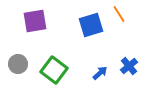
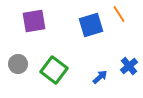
purple square: moved 1 px left
blue arrow: moved 4 px down
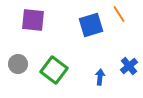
purple square: moved 1 px left, 1 px up; rotated 15 degrees clockwise
blue arrow: rotated 42 degrees counterclockwise
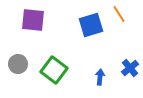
blue cross: moved 1 px right, 2 px down
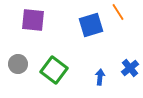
orange line: moved 1 px left, 2 px up
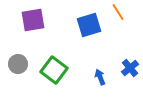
purple square: rotated 15 degrees counterclockwise
blue square: moved 2 px left
blue arrow: rotated 28 degrees counterclockwise
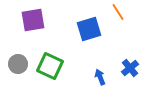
blue square: moved 4 px down
green square: moved 4 px left, 4 px up; rotated 12 degrees counterclockwise
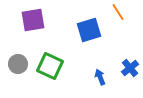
blue square: moved 1 px down
